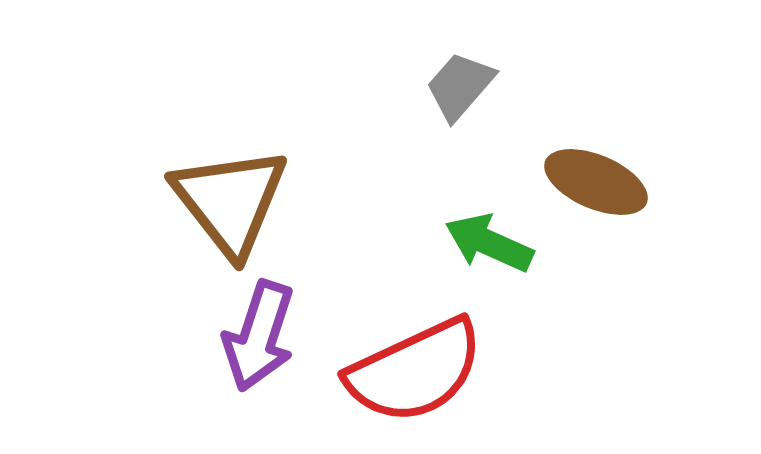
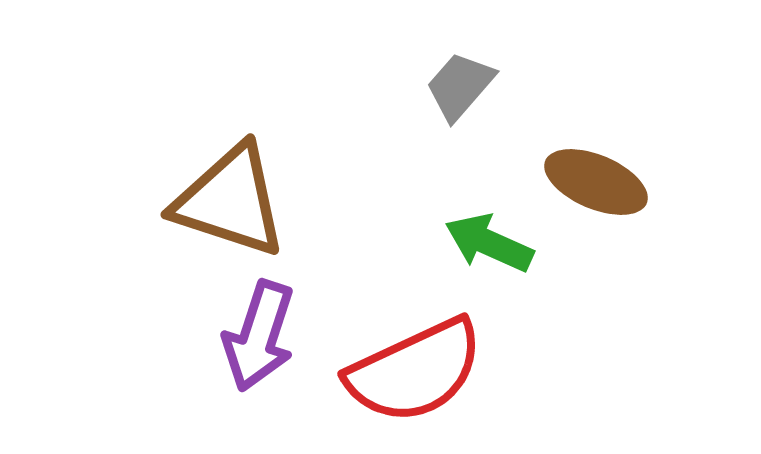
brown triangle: rotated 34 degrees counterclockwise
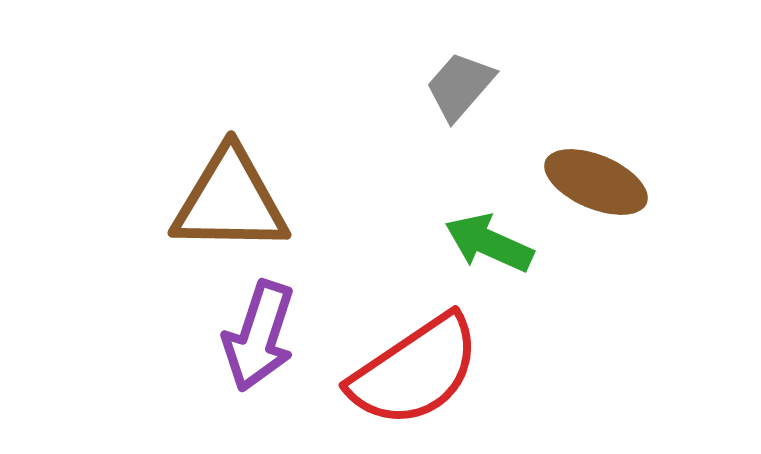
brown triangle: rotated 17 degrees counterclockwise
red semicircle: rotated 9 degrees counterclockwise
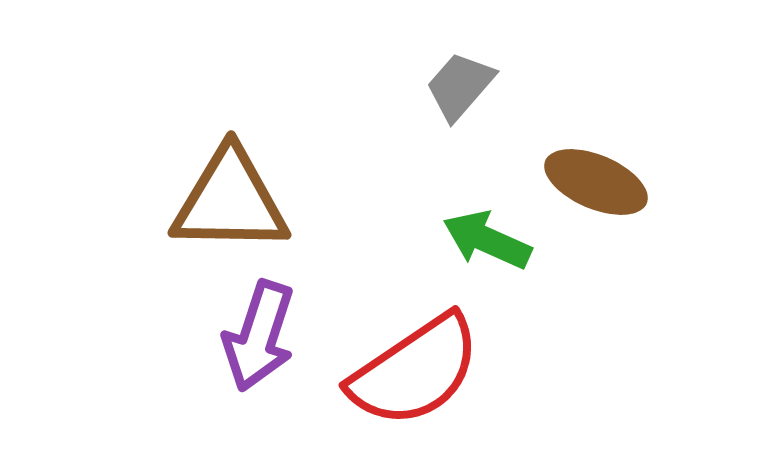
green arrow: moved 2 px left, 3 px up
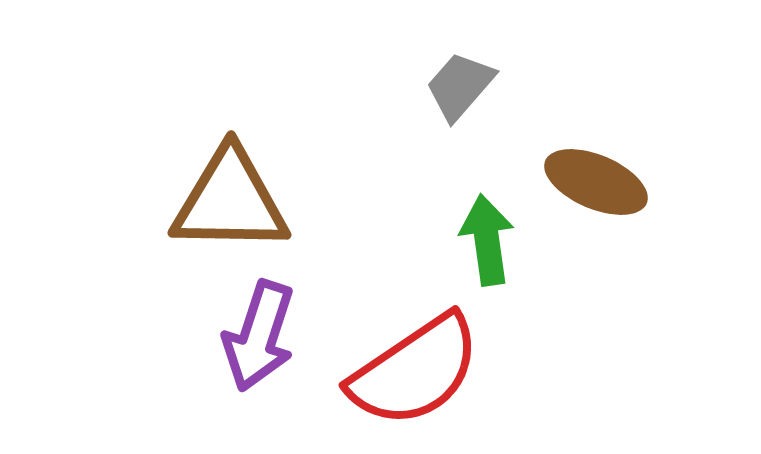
green arrow: rotated 58 degrees clockwise
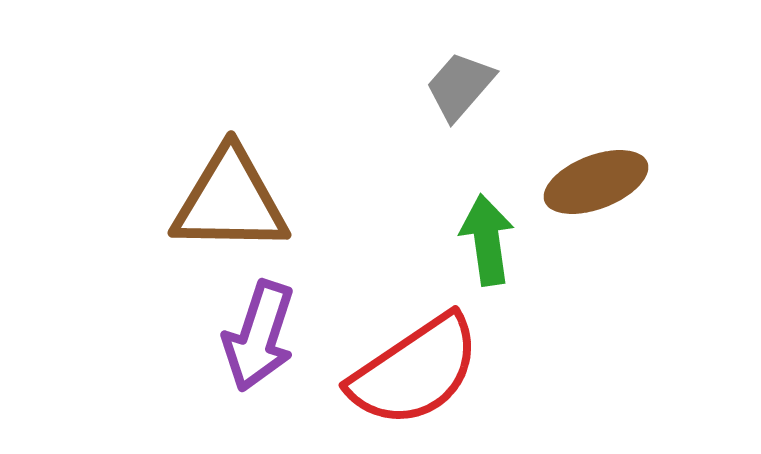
brown ellipse: rotated 44 degrees counterclockwise
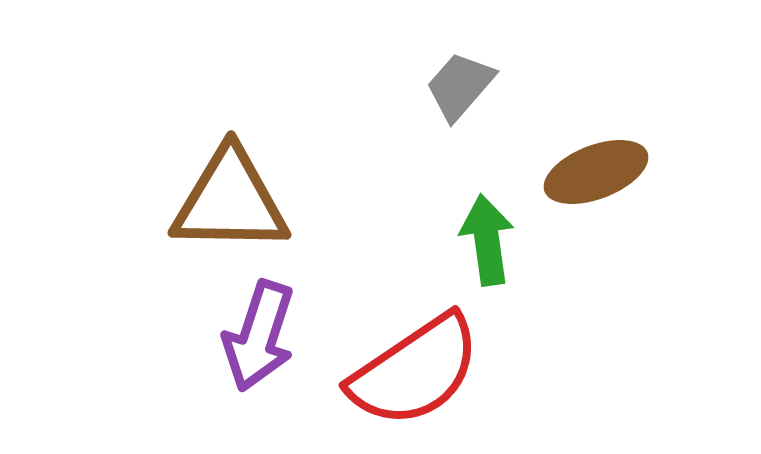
brown ellipse: moved 10 px up
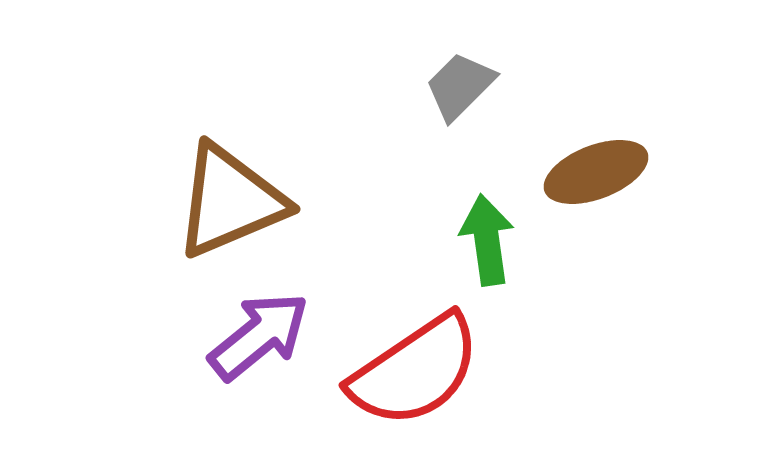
gray trapezoid: rotated 4 degrees clockwise
brown triangle: rotated 24 degrees counterclockwise
purple arrow: rotated 147 degrees counterclockwise
